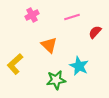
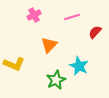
pink cross: moved 2 px right
orange triangle: rotated 30 degrees clockwise
yellow L-shape: moved 1 px left; rotated 115 degrees counterclockwise
green star: rotated 18 degrees counterclockwise
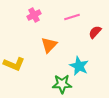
green star: moved 6 px right, 4 px down; rotated 24 degrees clockwise
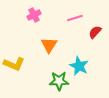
pink line: moved 3 px right, 1 px down
orange triangle: rotated 12 degrees counterclockwise
green star: moved 3 px left, 3 px up
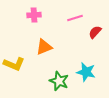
pink cross: rotated 24 degrees clockwise
orange triangle: moved 5 px left, 2 px down; rotated 36 degrees clockwise
cyan star: moved 7 px right, 6 px down; rotated 12 degrees counterclockwise
green star: rotated 24 degrees clockwise
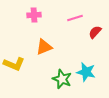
green star: moved 3 px right, 2 px up
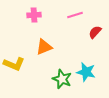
pink line: moved 3 px up
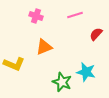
pink cross: moved 2 px right, 1 px down; rotated 24 degrees clockwise
red semicircle: moved 1 px right, 2 px down
green star: moved 3 px down
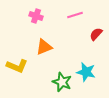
yellow L-shape: moved 3 px right, 2 px down
